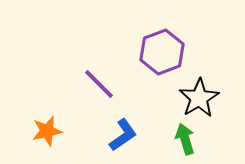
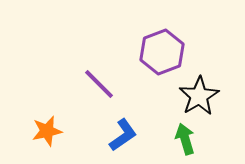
black star: moved 2 px up
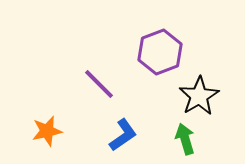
purple hexagon: moved 2 px left
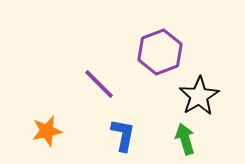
blue L-shape: rotated 44 degrees counterclockwise
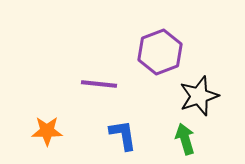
purple line: rotated 39 degrees counterclockwise
black star: rotated 12 degrees clockwise
orange star: rotated 12 degrees clockwise
blue L-shape: rotated 20 degrees counterclockwise
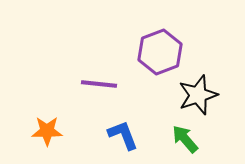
black star: moved 1 px left, 1 px up
blue L-shape: rotated 12 degrees counterclockwise
green arrow: rotated 24 degrees counterclockwise
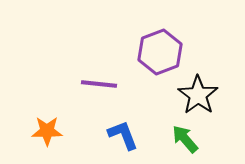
black star: rotated 18 degrees counterclockwise
